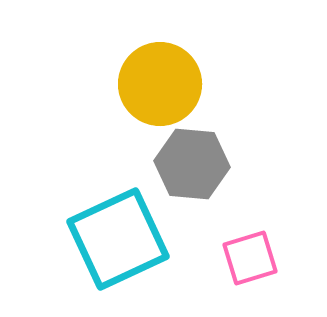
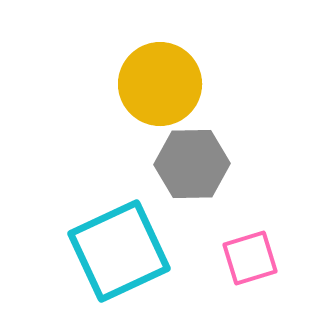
gray hexagon: rotated 6 degrees counterclockwise
cyan square: moved 1 px right, 12 px down
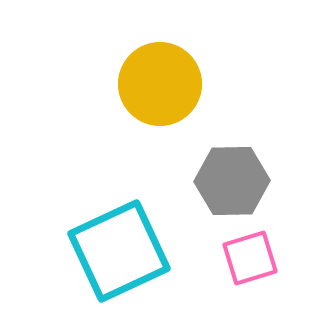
gray hexagon: moved 40 px right, 17 px down
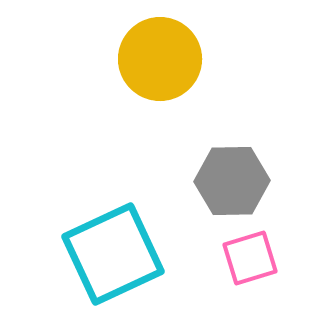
yellow circle: moved 25 px up
cyan square: moved 6 px left, 3 px down
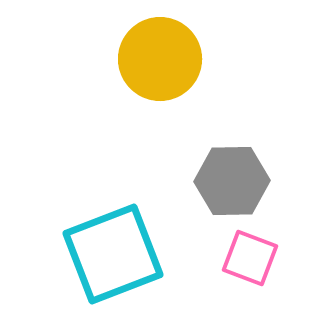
cyan square: rotated 4 degrees clockwise
pink square: rotated 38 degrees clockwise
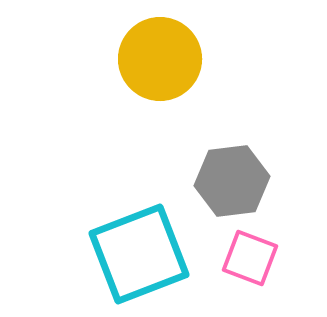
gray hexagon: rotated 6 degrees counterclockwise
cyan square: moved 26 px right
